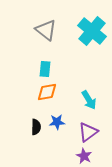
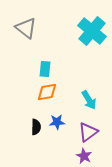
gray triangle: moved 20 px left, 2 px up
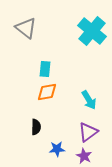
blue star: moved 27 px down
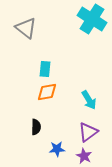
cyan cross: moved 12 px up; rotated 8 degrees counterclockwise
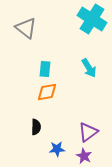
cyan arrow: moved 32 px up
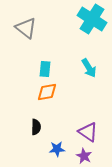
purple triangle: rotated 50 degrees counterclockwise
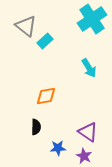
cyan cross: rotated 24 degrees clockwise
gray triangle: moved 2 px up
cyan rectangle: moved 28 px up; rotated 42 degrees clockwise
orange diamond: moved 1 px left, 4 px down
blue star: moved 1 px right, 1 px up
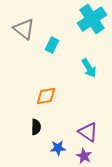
gray triangle: moved 2 px left, 3 px down
cyan rectangle: moved 7 px right, 4 px down; rotated 21 degrees counterclockwise
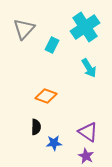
cyan cross: moved 7 px left, 8 px down
gray triangle: rotated 35 degrees clockwise
orange diamond: rotated 30 degrees clockwise
blue star: moved 4 px left, 5 px up
purple star: moved 2 px right
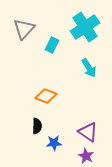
black semicircle: moved 1 px right, 1 px up
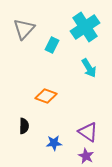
black semicircle: moved 13 px left
